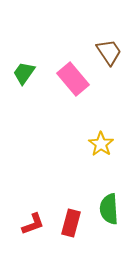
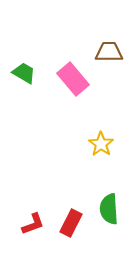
brown trapezoid: rotated 56 degrees counterclockwise
green trapezoid: rotated 85 degrees clockwise
red rectangle: rotated 12 degrees clockwise
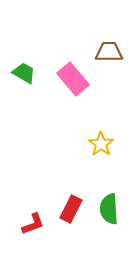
red rectangle: moved 14 px up
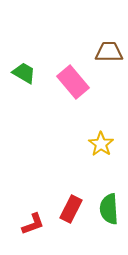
pink rectangle: moved 3 px down
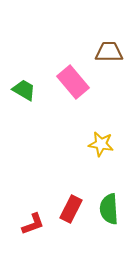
green trapezoid: moved 17 px down
yellow star: rotated 25 degrees counterclockwise
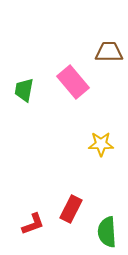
green trapezoid: rotated 110 degrees counterclockwise
yellow star: rotated 10 degrees counterclockwise
green semicircle: moved 2 px left, 23 px down
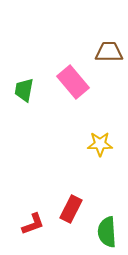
yellow star: moved 1 px left
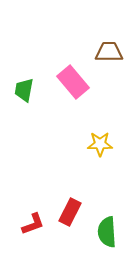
red rectangle: moved 1 px left, 3 px down
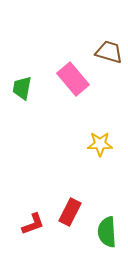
brown trapezoid: rotated 16 degrees clockwise
pink rectangle: moved 3 px up
green trapezoid: moved 2 px left, 2 px up
